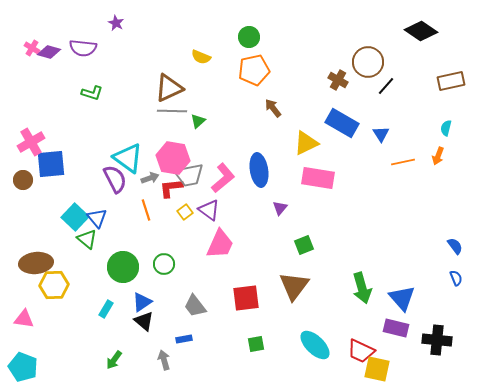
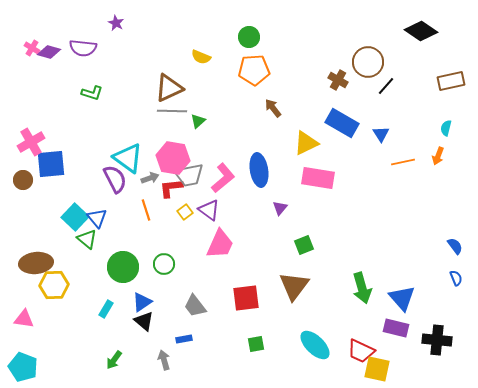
orange pentagon at (254, 70): rotated 8 degrees clockwise
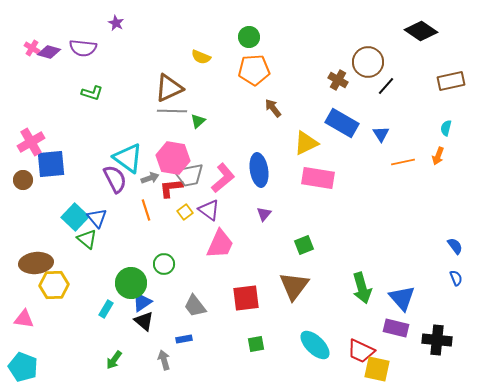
purple triangle at (280, 208): moved 16 px left, 6 px down
green circle at (123, 267): moved 8 px right, 16 px down
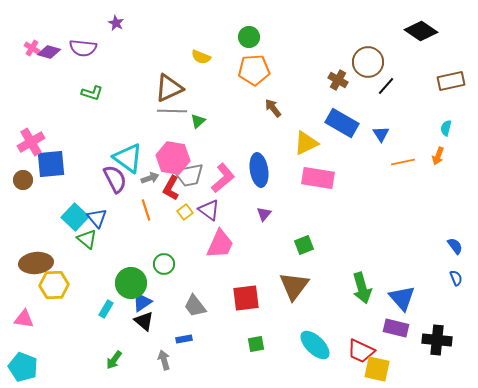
red L-shape at (171, 188): rotated 55 degrees counterclockwise
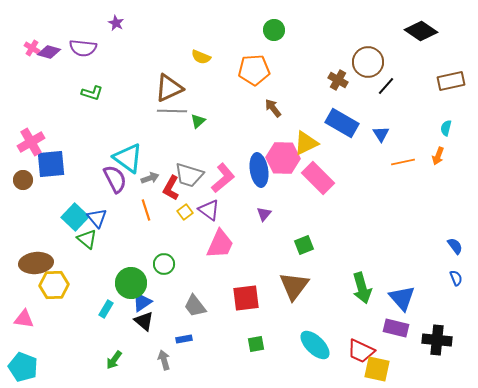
green circle at (249, 37): moved 25 px right, 7 px up
pink hexagon at (173, 158): moved 110 px right; rotated 8 degrees counterclockwise
gray trapezoid at (189, 175): rotated 28 degrees clockwise
pink rectangle at (318, 178): rotated 36 degrees clockwise
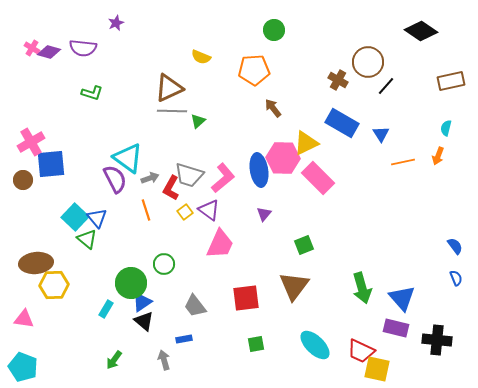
purple star at (116, 23): rotated 21 degrees clockwise
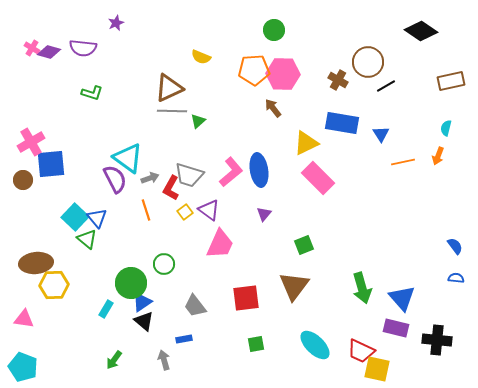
black line at (386, 86): rotated 18 degrees clockwise
blue rectangle at (342, 123): rotated 20 degrees counterclockwise
pink hexagon at (283, 158): moved 84 px up
pink L-shape at (223, 178): moved 8 px right, 6 px up
blue semicircle at (456, 278): rotated 63 degrees counterclockwise
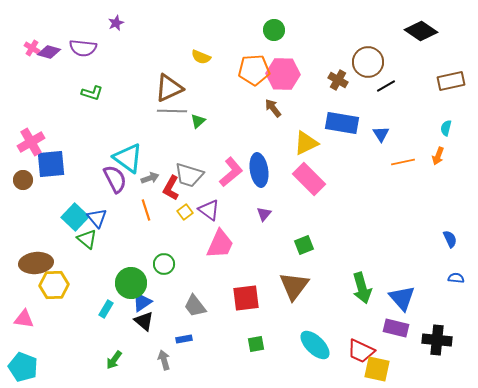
pink rectangle at (318, 178): moved 9 px left, 1 px down
blue semicircle at (455, 246): moved 5 px left, 7 px up; rotated 12 degrees clockwise
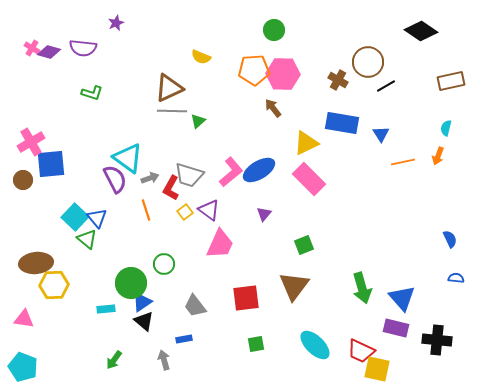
blue ellipse at (259, 170): rotated 68 degrees clockwise
cyan rectangle at (106, 309): rotated 54 degrees clockwise
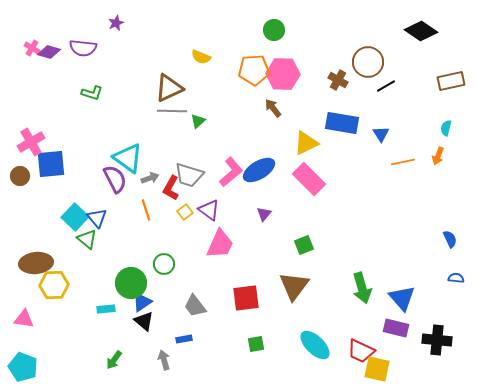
brown circle at (23, 180): moved 3 px left, 4 px up
